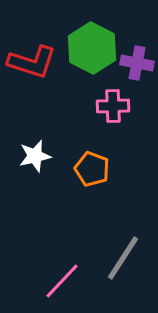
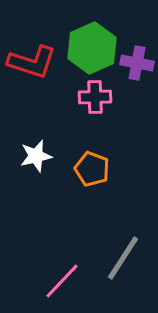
green hexagon: rotated 9 degrees clockwise
pink cross: moved 18 px left, 9 px up
white star: moved 1 px right
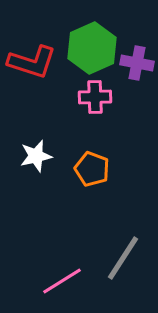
pink line: rotated 15 degrees clockwise
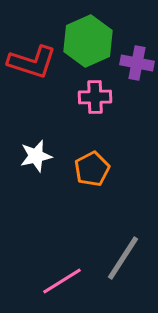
green hexagon: moved 4 px left, 7 px up
orange pentagon: rotated 24 degrees clockwise
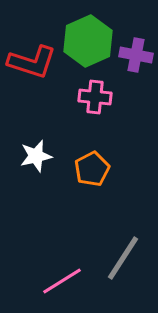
purple cross: moved 1 px left, 8 px up
pink cross: rotated 8 degrees clockwise
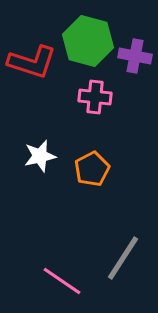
green hexagon: rotated 21 degrees counterclockwise
purple cross: moved 1 px left, 1 px down
white star: moved 4 px right
pink line: rotated 66 degrees clockwise
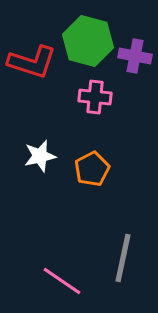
gray line: rotated 21 degrees counterclockwise
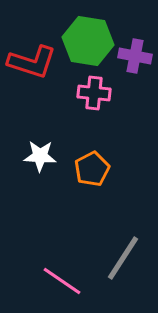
green hexagon: rotated 6 degrees counterclockwise
pink cross: moved 1 px left, 4 px up
white star: rotated 16 degrees clockwise
gray line: rotated 21 degrees clockwise
